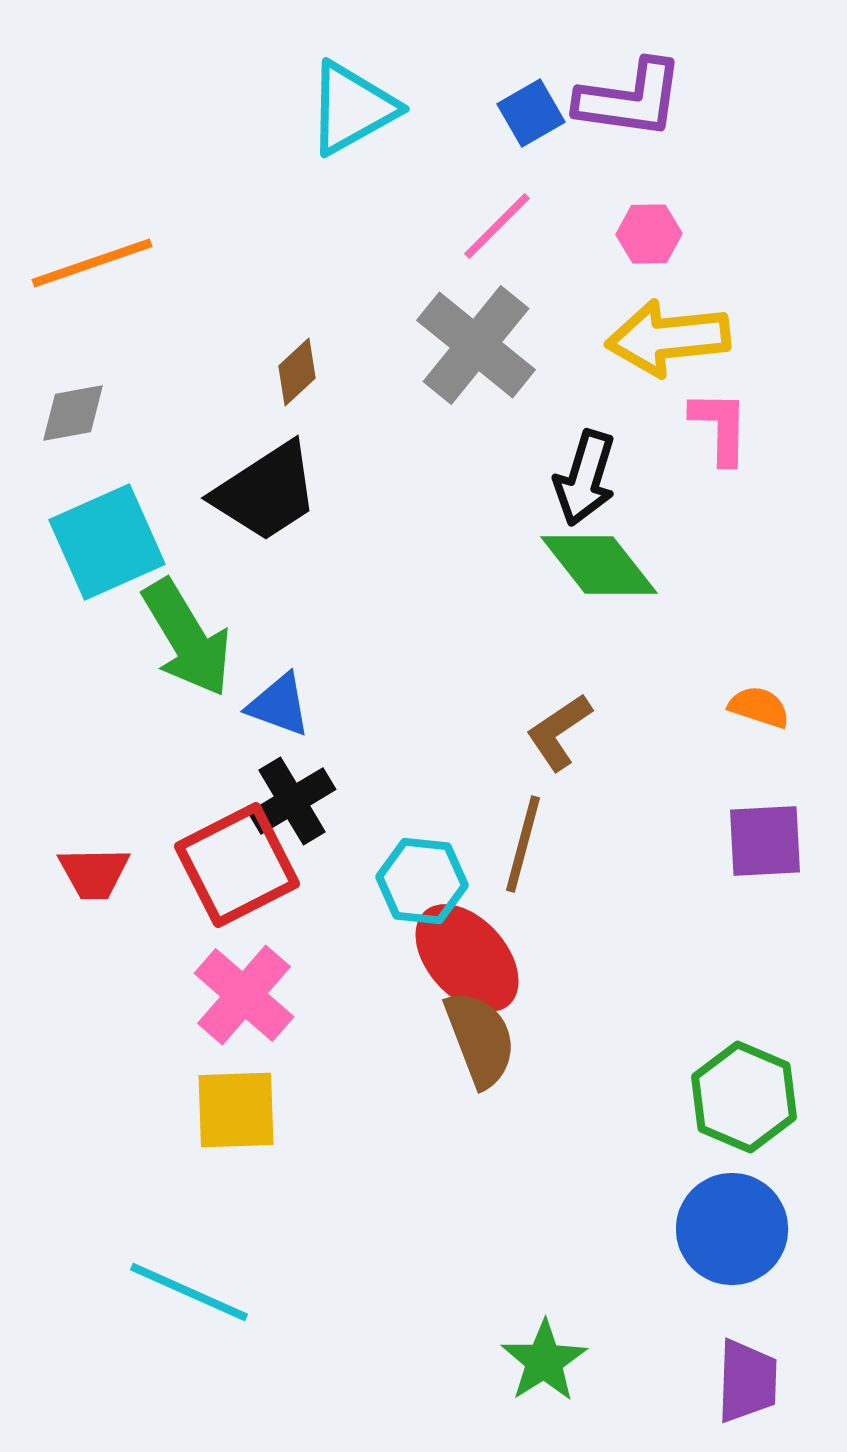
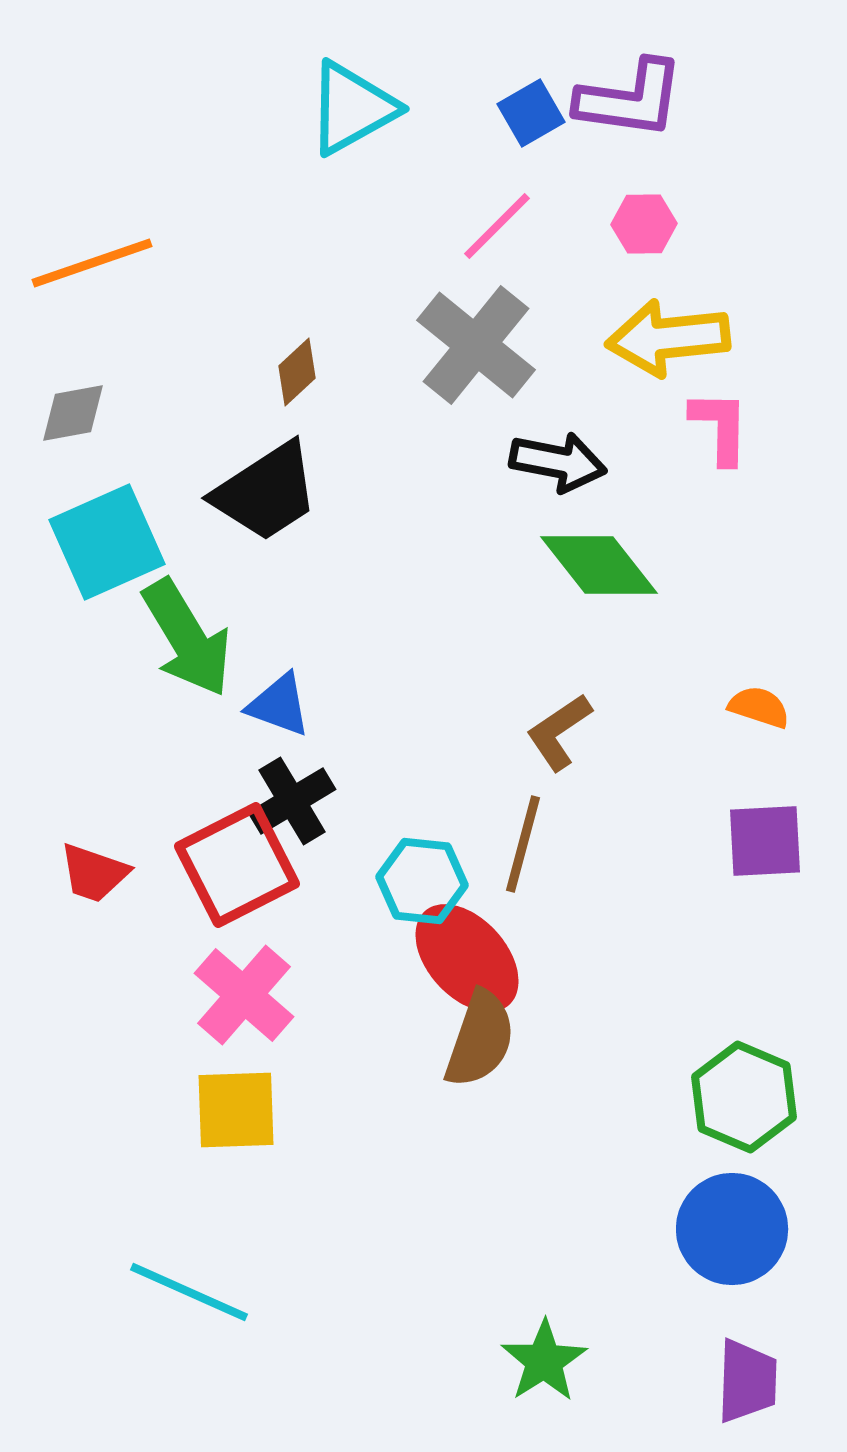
pink hexagon: moved 5 px left, 10 px up
black arrow: moved 27 px left, 16 px up; rotated 96 degrees counterclockwise
red trapezoid: rotated 20 degrees clockwise
brown semicircle: rotated 40 degrees clockwise
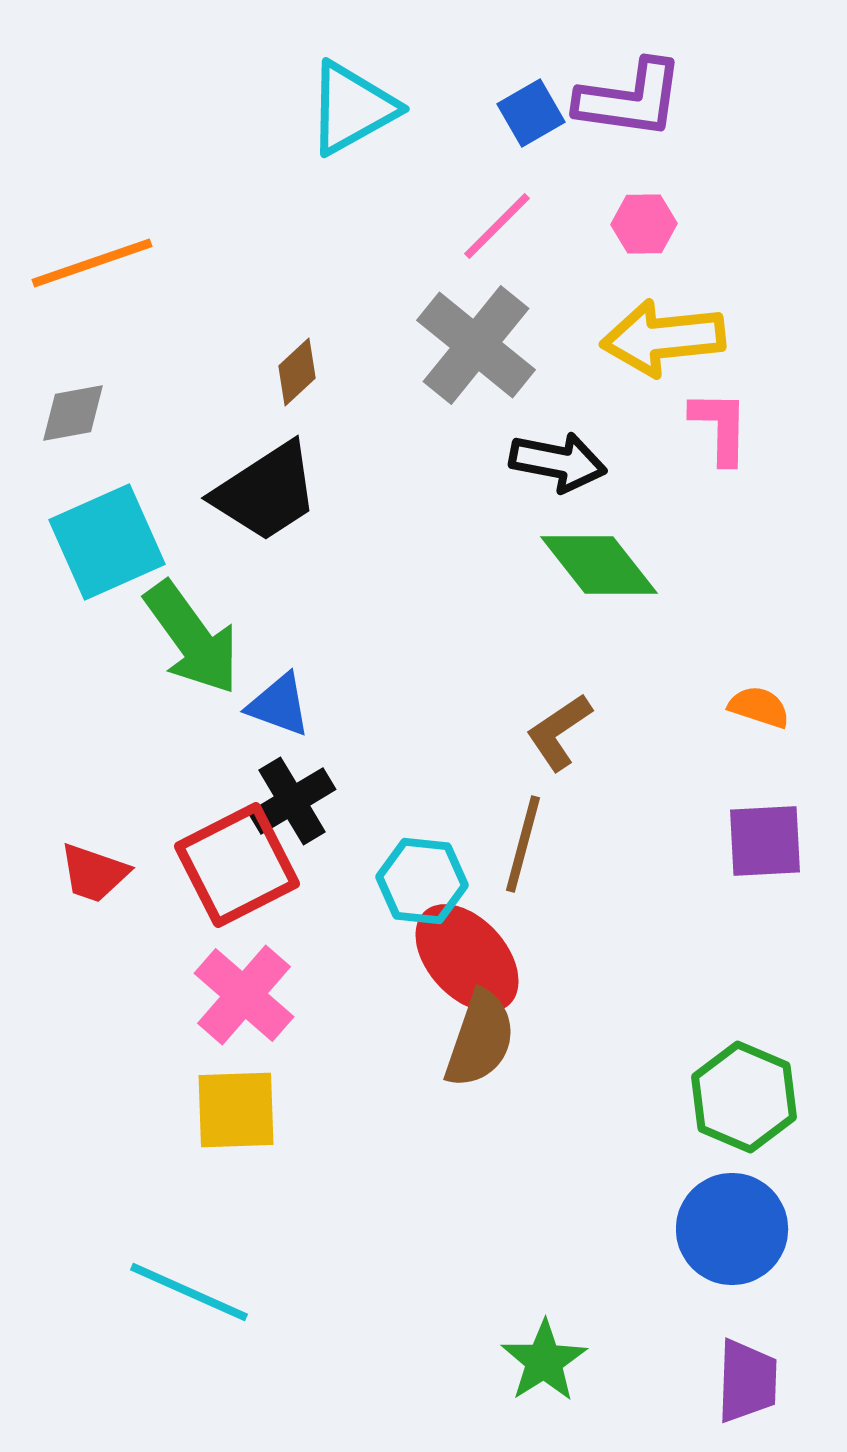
yellow arrow: moved 5 px left
green arrow: moved 5 px right; rotated 5 degrees counterclockwise
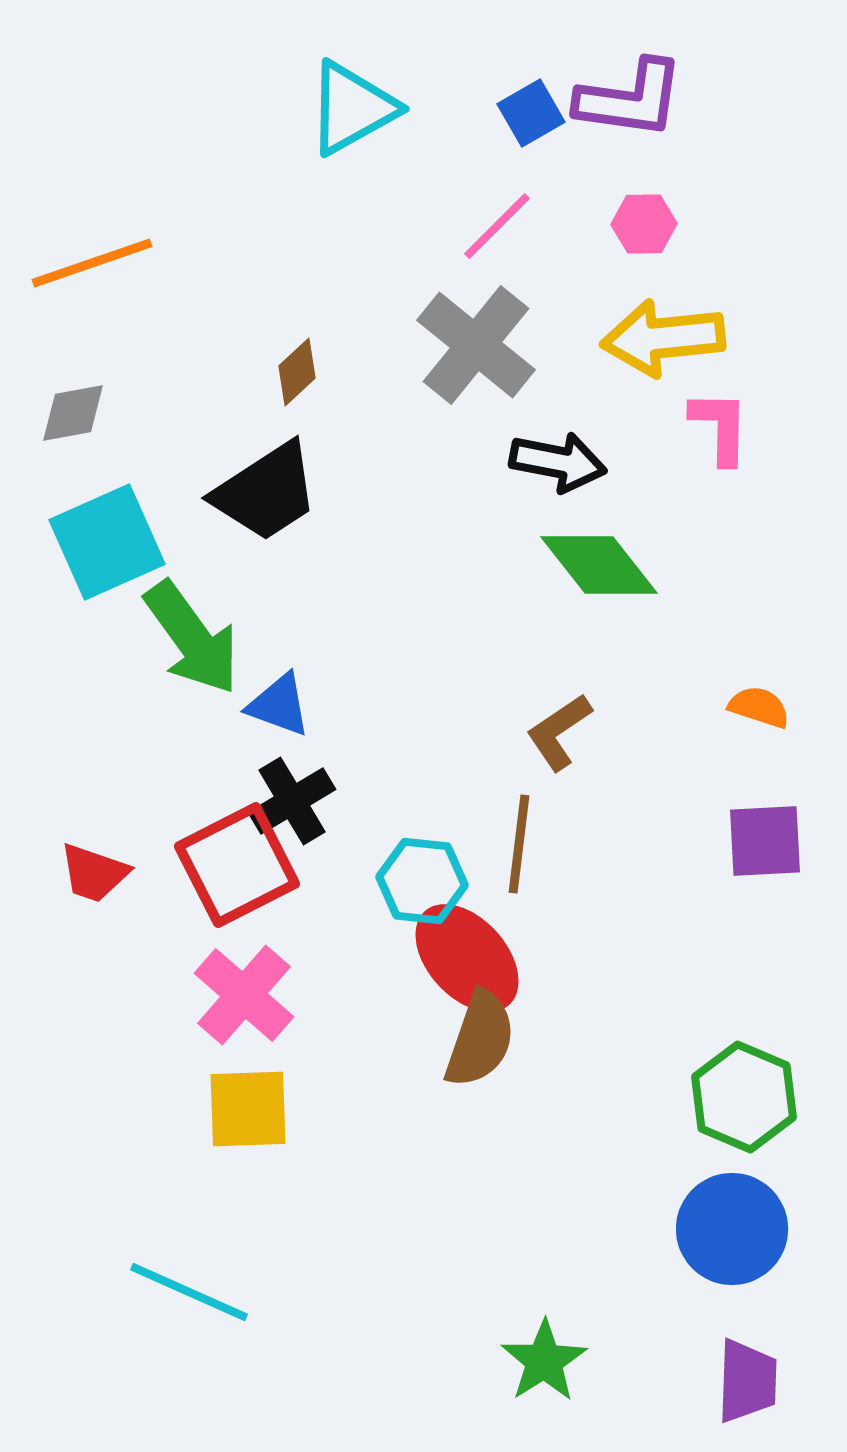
brown line: moved 4 px left; rotated 8 degrees counterclockwise
yellow square: moved 12 px right, 1 px up
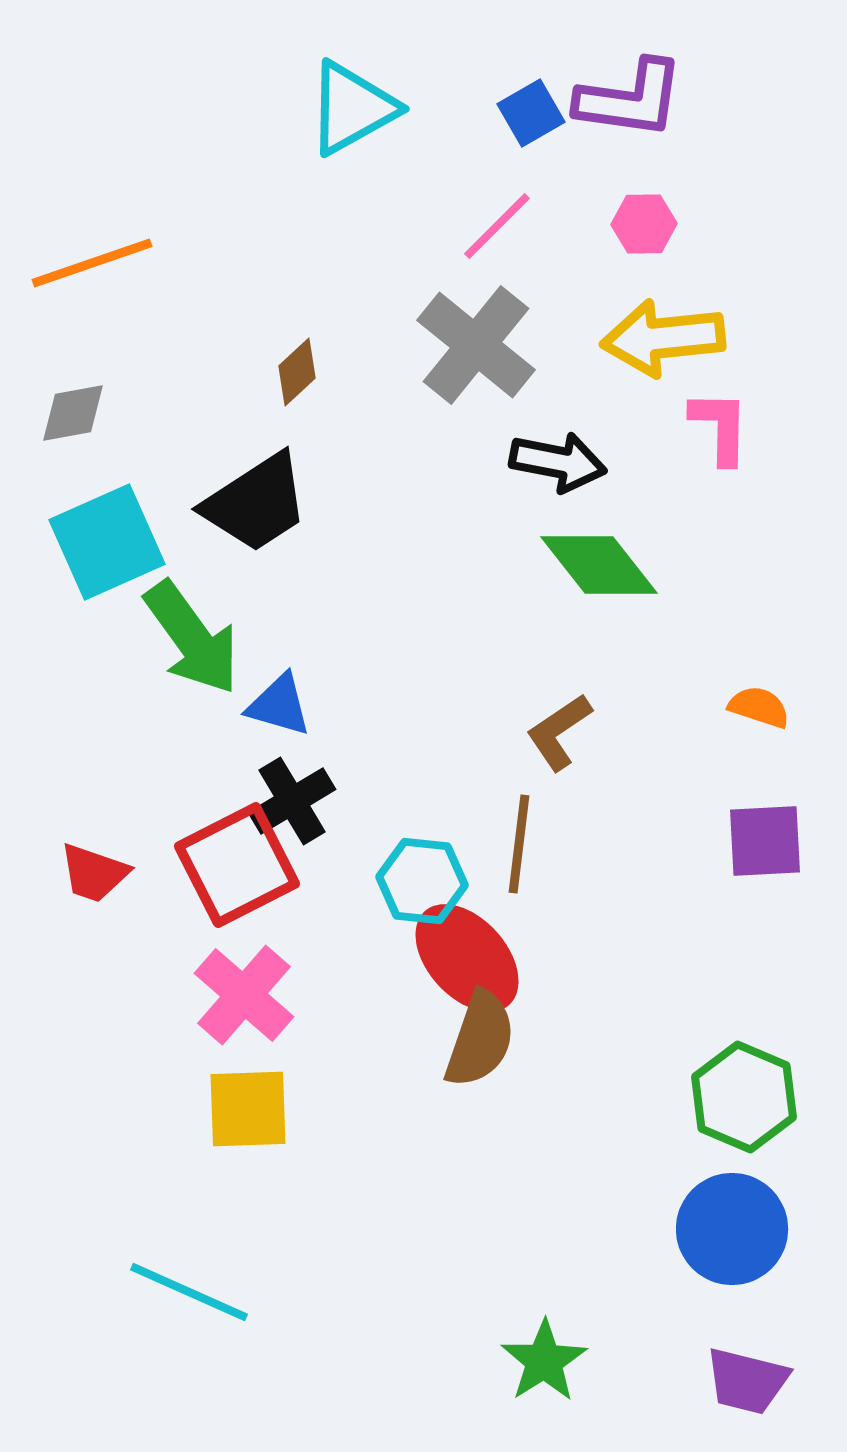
black trapezoid: moved 10 px left, 11 px down
blue triangle: rotated 4 degrees counterclockwise
purple trapezoid: rotated 102 degrees clockwise
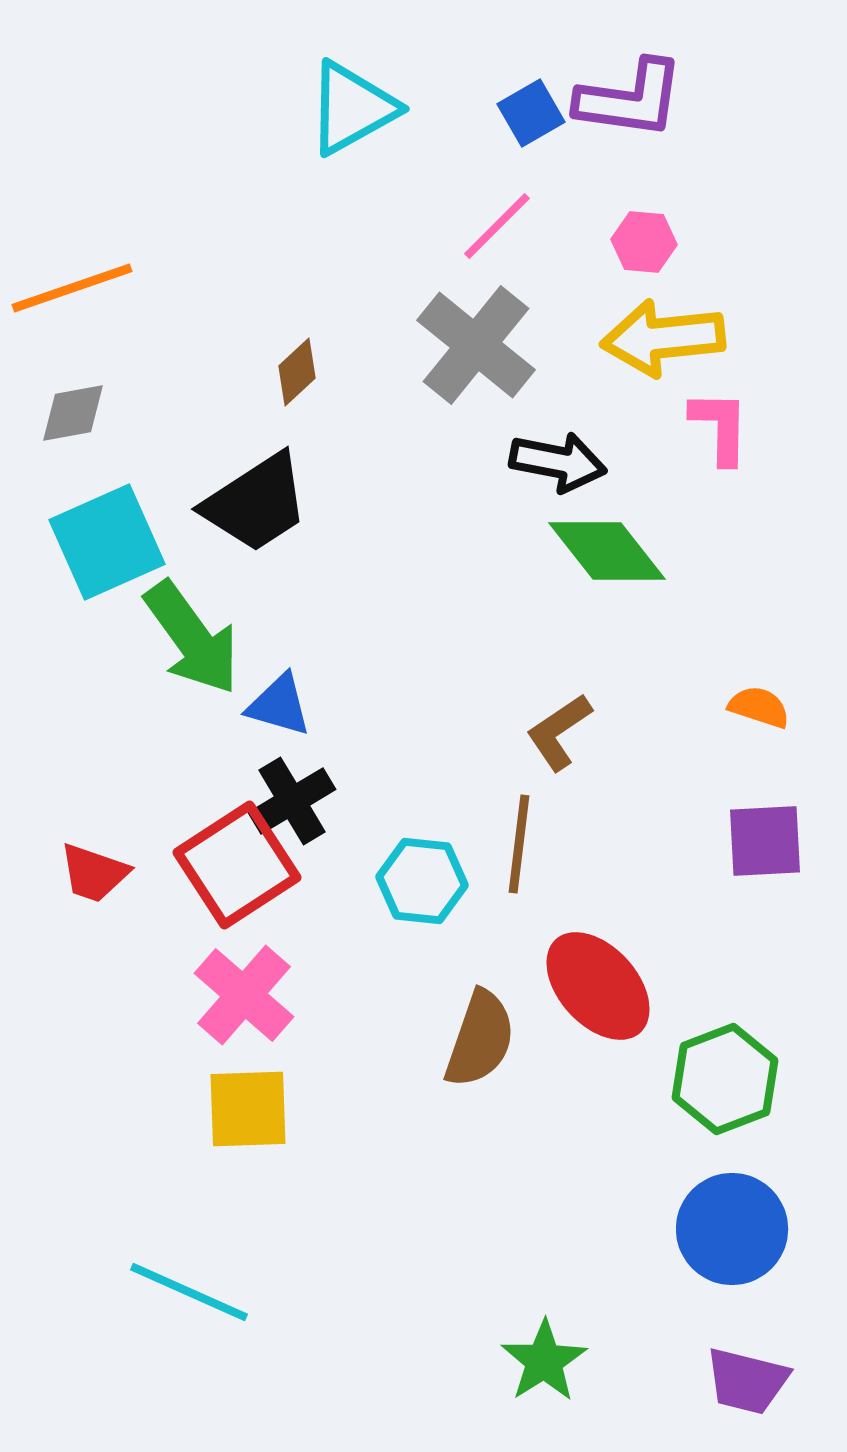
pink hexagon: moved 18 px down; rotated 6 degrees clockwise
orange line: moved 20 px left, 25 px down
green diamond: moved 8 px right, 14 px up
red square: rotated 6 degrees counterclockwise
red ellipse: moved 131 px right, 28 px down
green hexagon: moved 19 px left, 18 px up; rotated 16 degrees clockwise
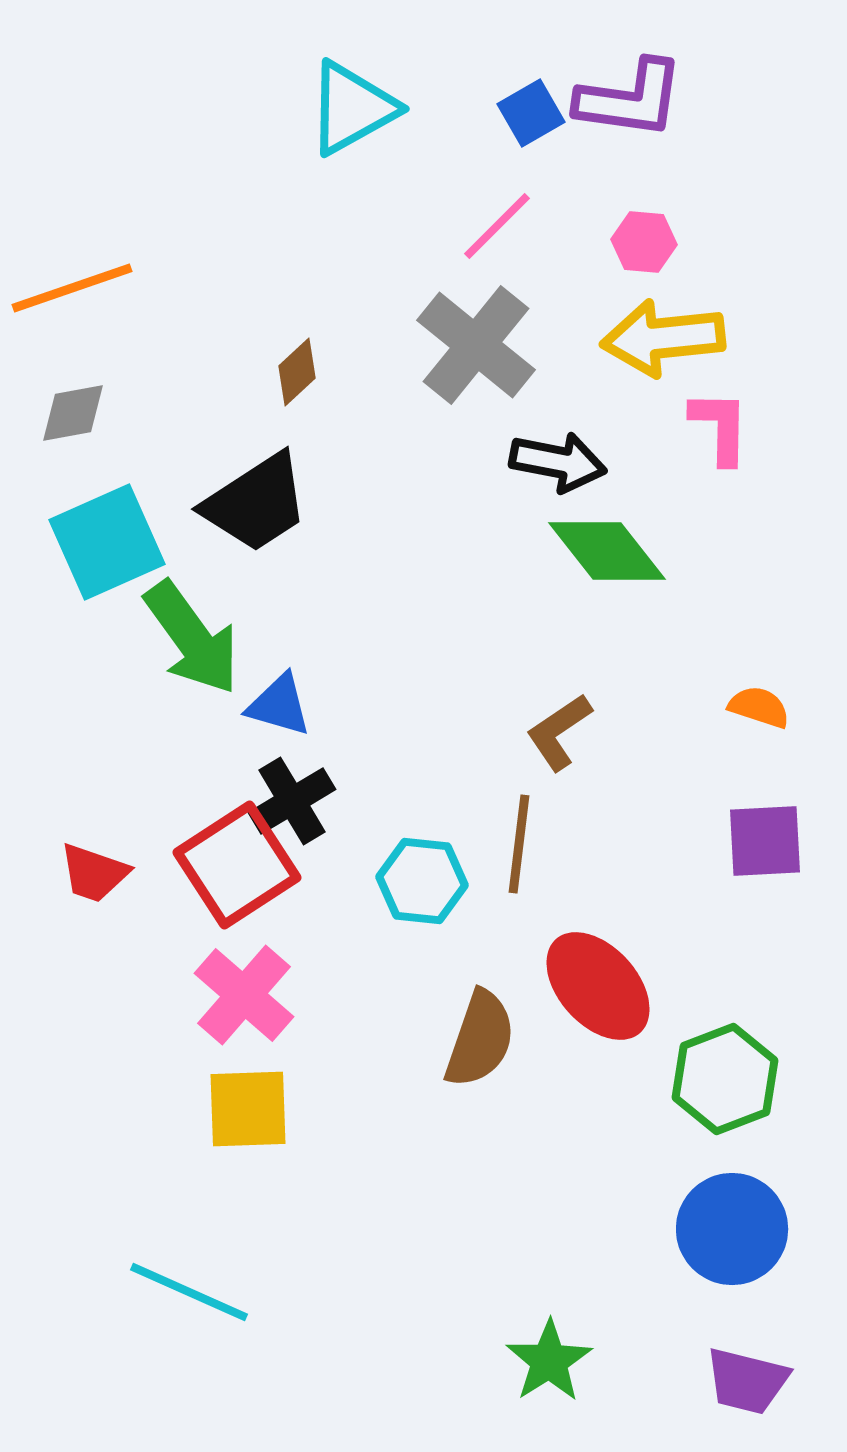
green star: moved 5 px right
